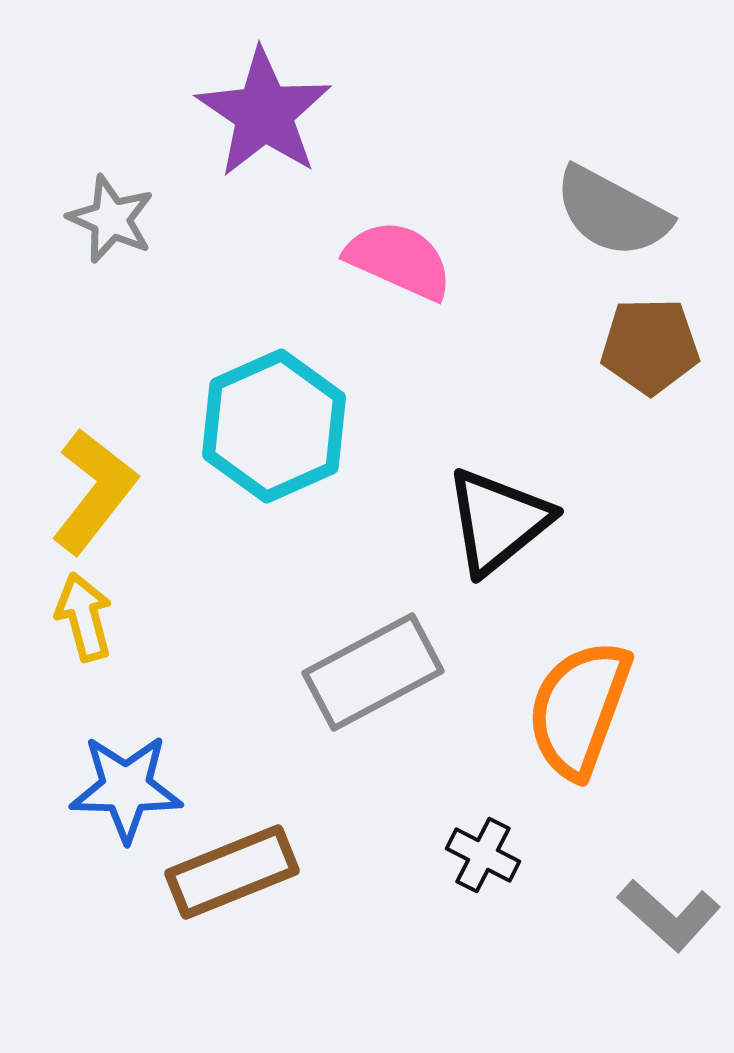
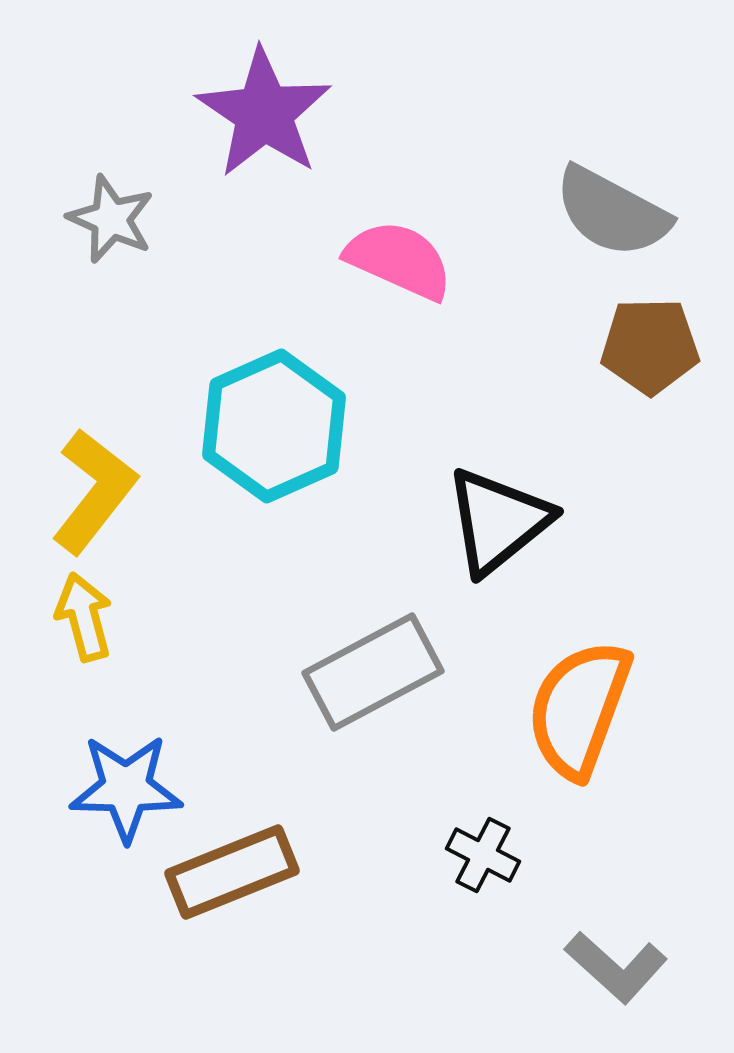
gray L-shape: moved 53 px left, 52 px down
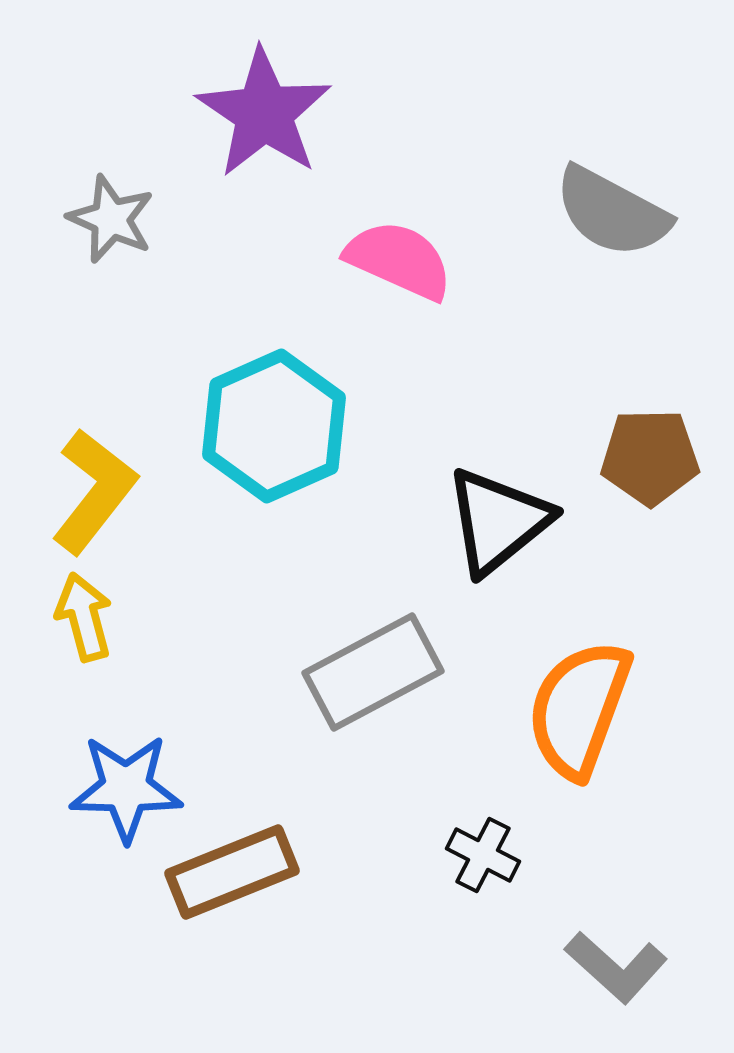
brown pentagon: moved 111 px down
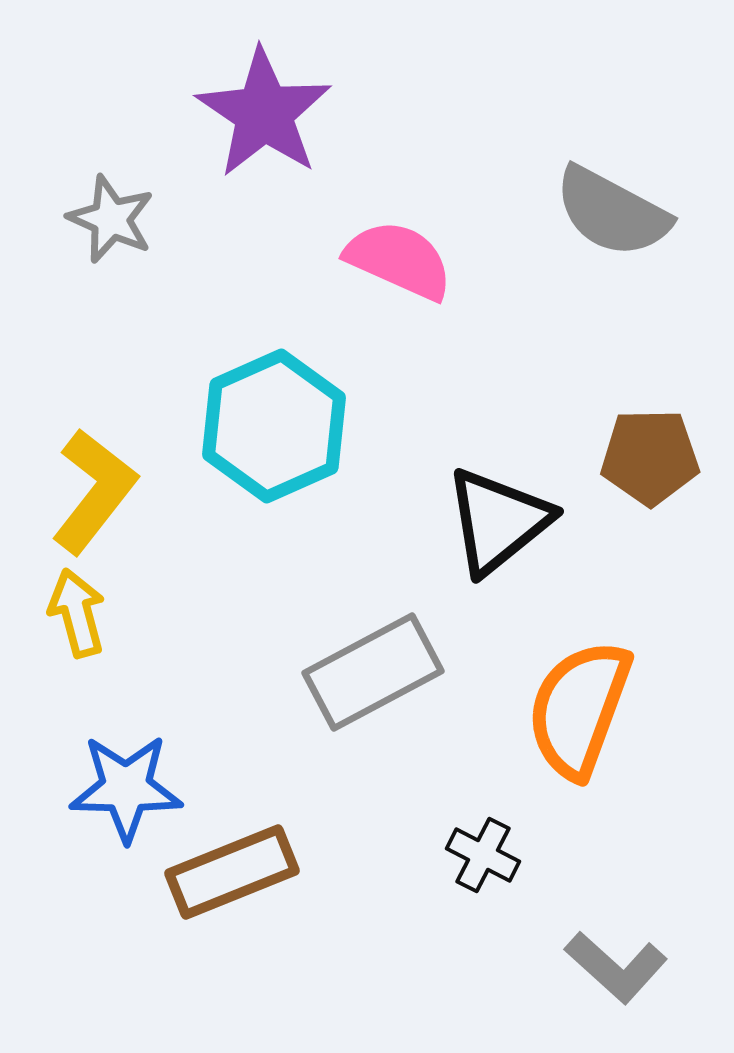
yellow arrow: moved 7 px left, 4 px up
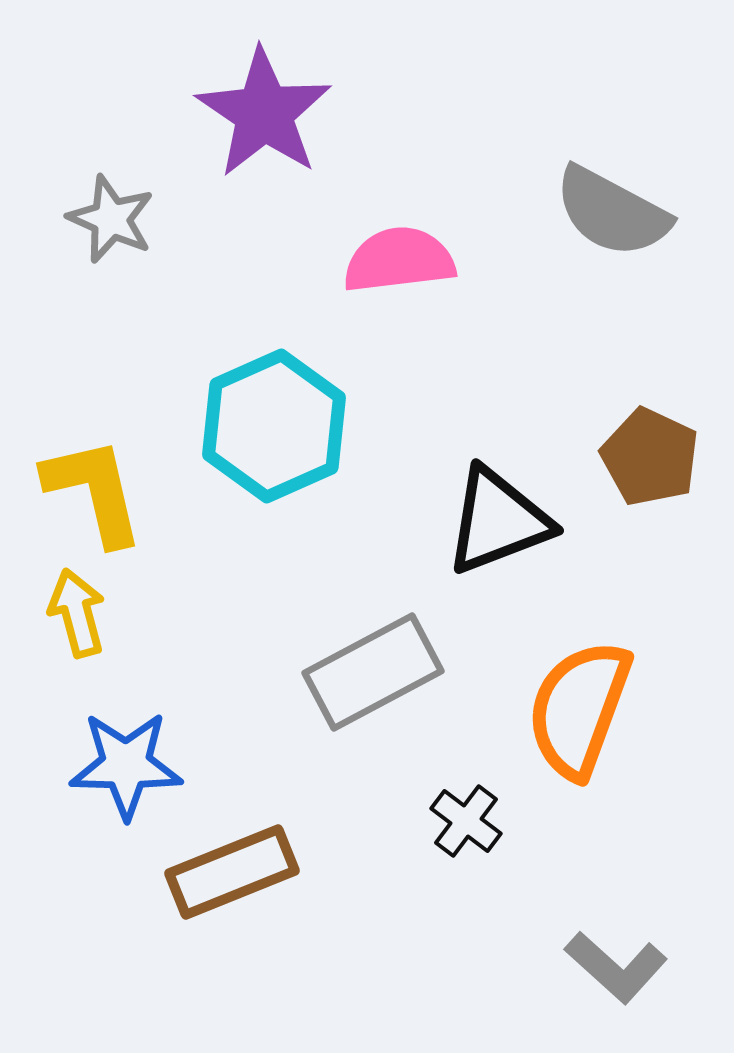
pink semicircle: rotated 31 degrees counterclockwise
brown pentagon: rotated 26 degrees clockwise
yellow L-shape: rotated 51 degrees counterclockwise
black triangle: rotated 18 degrees clockwise
blue star: moved 23 px up
black cross: moved 17 px left, 34 px up; rotated 10 degrees clockwise
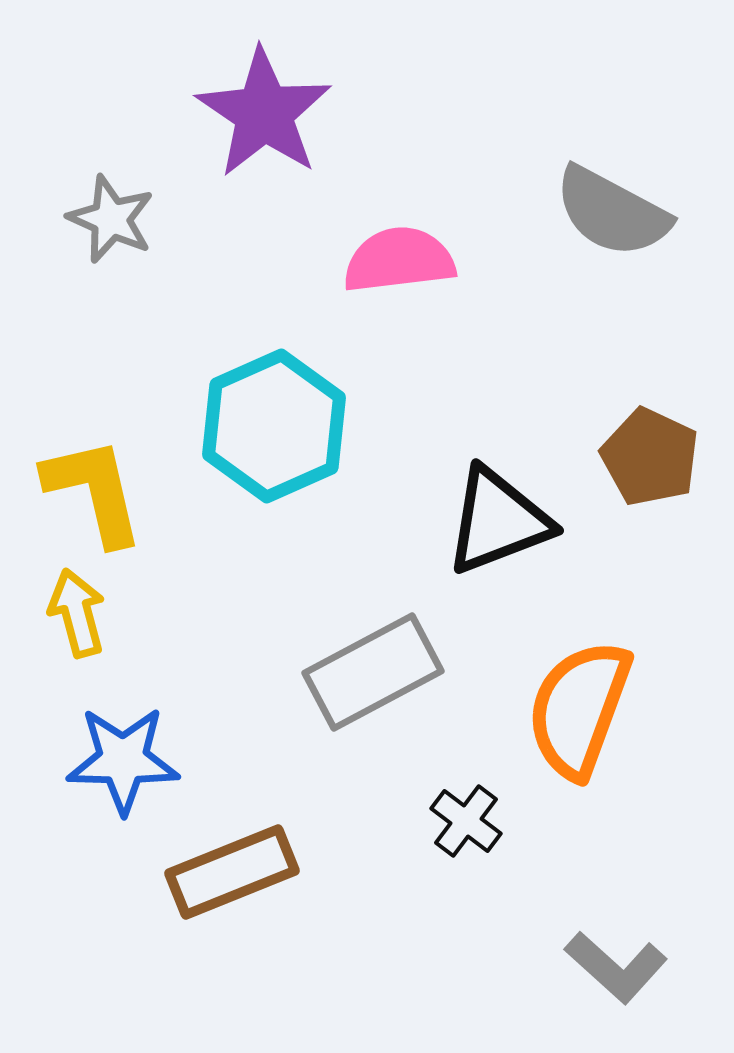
blue star: moved 3 px left, 5 px up
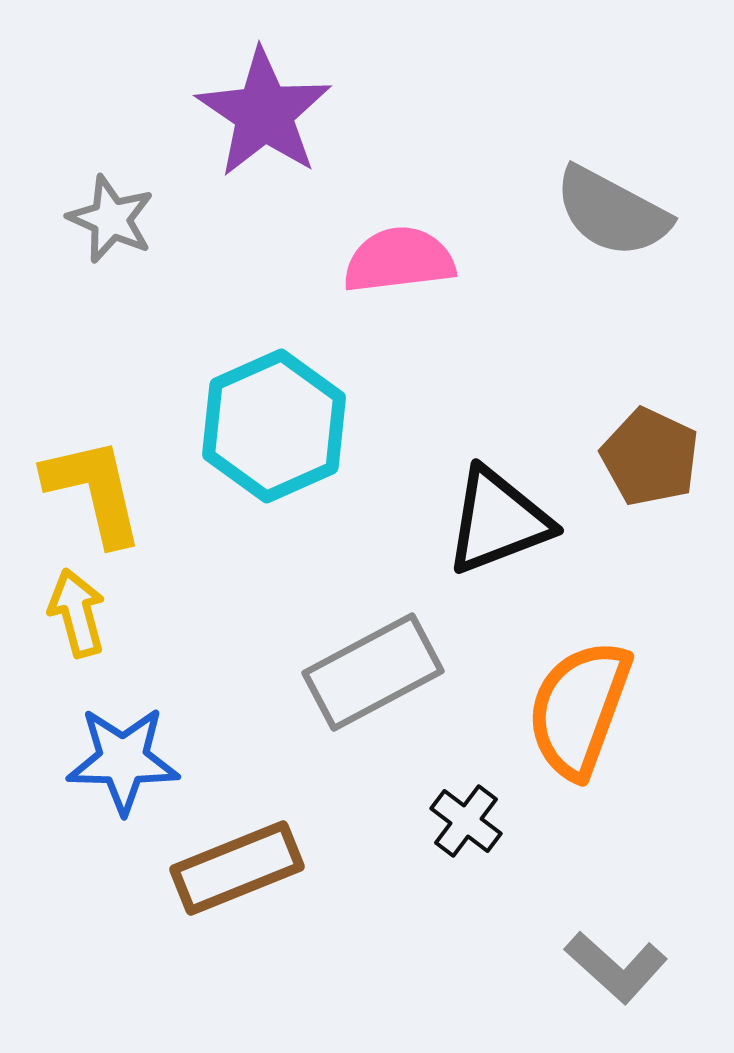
brown rectangle: moved 5 px right, 4 px up
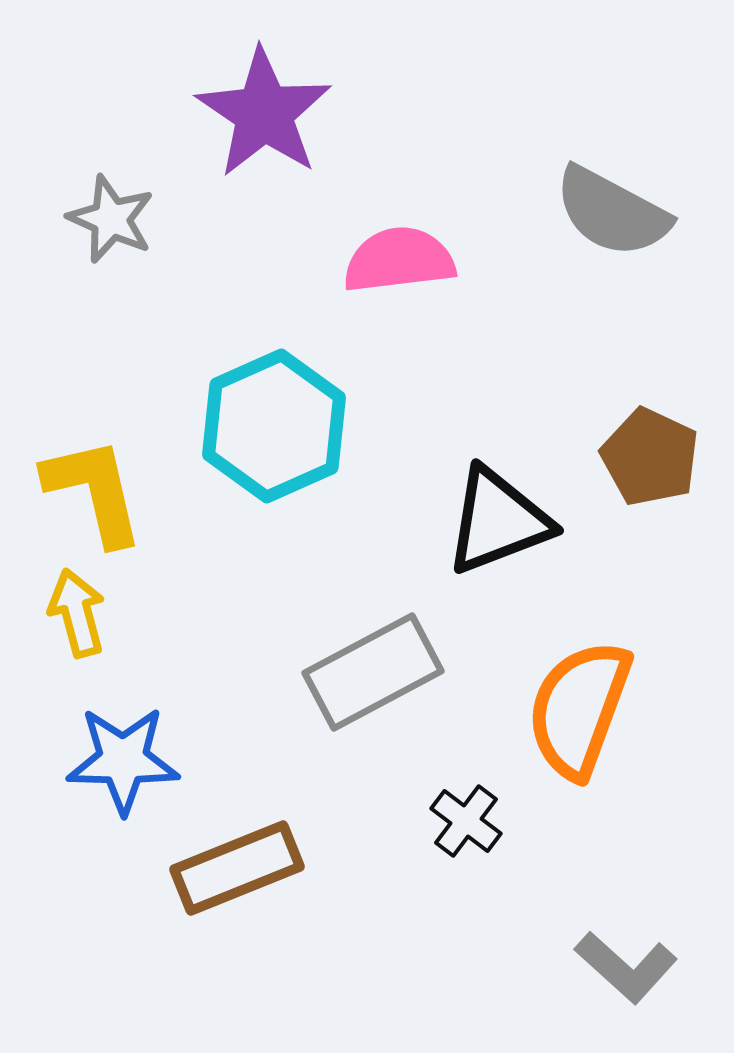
gray L-shape: moved 10 px right
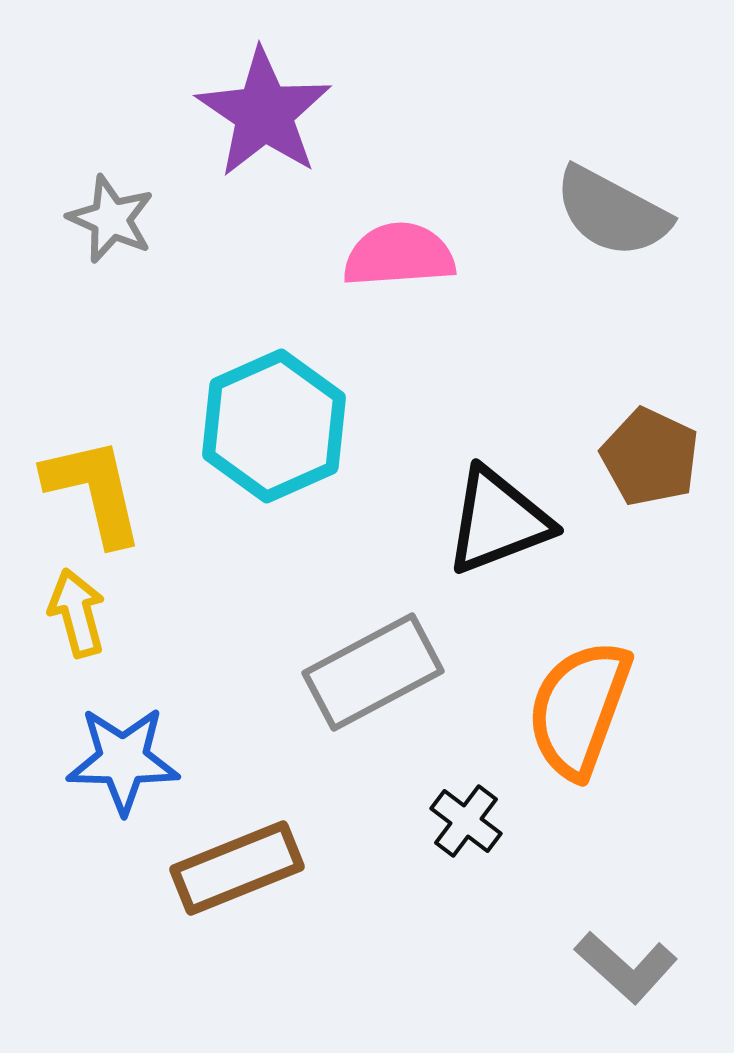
pink semicircle: moved 5 px up; rotated 3 degrees clockwise
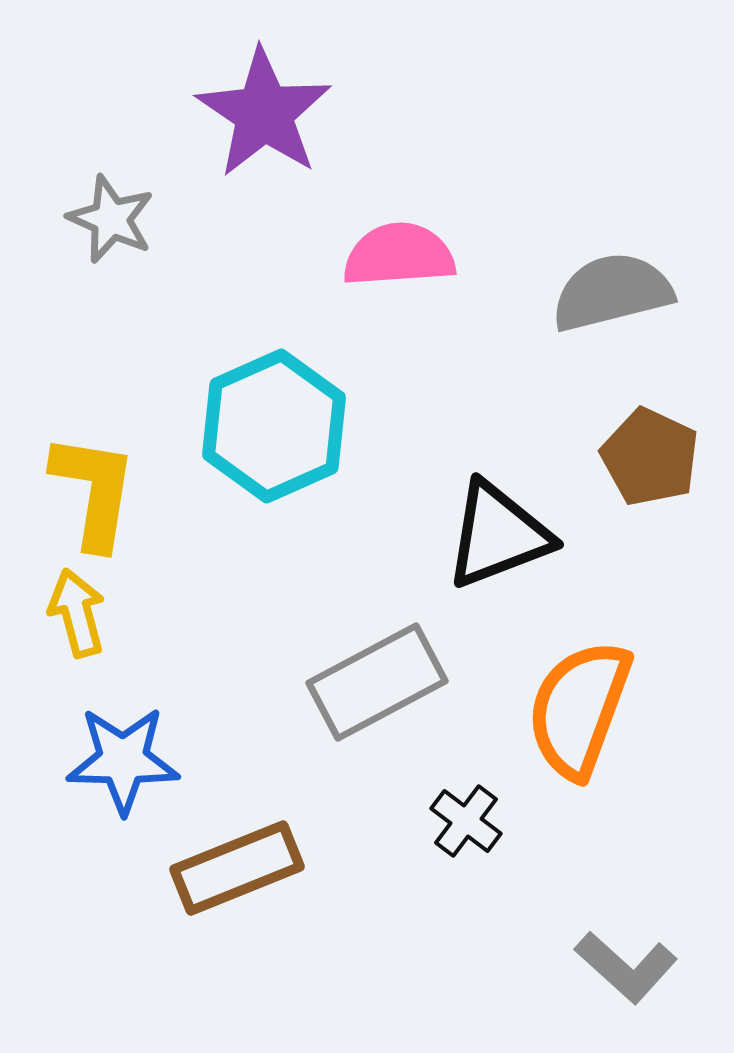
gray semicircle: moved 80 px down; rotated 138 degrees clockwise
yellow L-shape: rotated 22 degrees clockwise
black triangle: moved 14 px down
gray rectangle: moved 4 px right, 10 px down
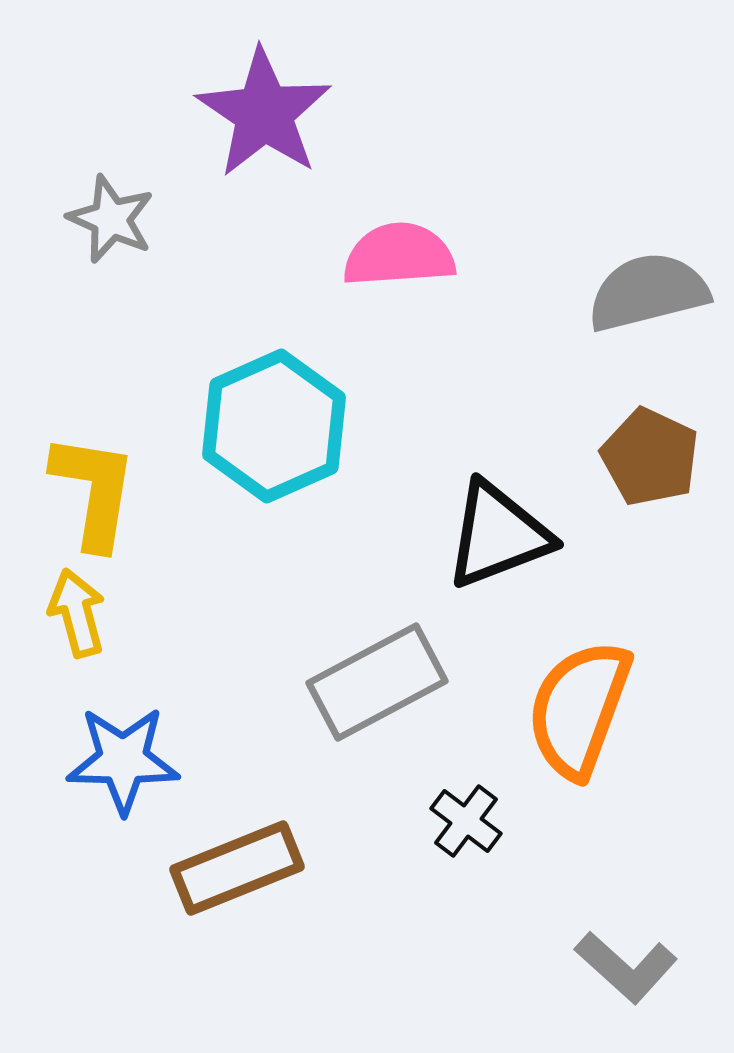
gray semicircle: moved 36 px right
